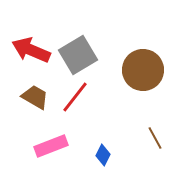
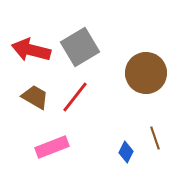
red arrow: rotated 9 degrees counterclockwise
gray square: moved 2 px right, 8 px up
brown circle: moved 3 px right, 3 px down
brown line: rotated 10 degrees clockwise
pink rectangle: moved 1 px right, 1 px down
blue diamond: moved 23 px right, 3 px up
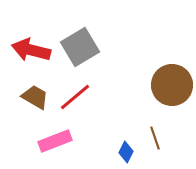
brown circle: moved 26 px right, 12 px down
red line: rotated 12 degrees clockwise
pink rectangle: moved 3 px right, 6 px up
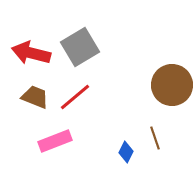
red arrow: moved 3 px down
brown trapezoid: rotated 8 degrees counterclockwise
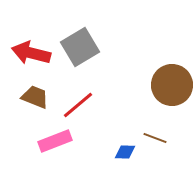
red line: moved 3 px right, 8 px down
brown line: rotated 50 degrees counterclockwise
blue diamond: moved 1 px left; rotated 65 degrees clockwise
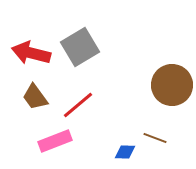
brown trapezoid: rotated 148 degrees counterclockwise
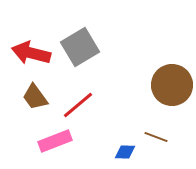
brown line: moved 1 px right, 1 px up
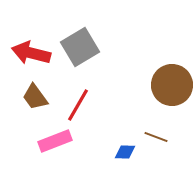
red line: rotated 20 degrees counterclockwise
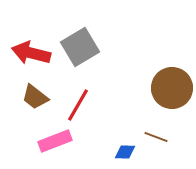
brown circle: moved 3 px down
brown trapezoid: rotated 16 degrees counterclockwise
